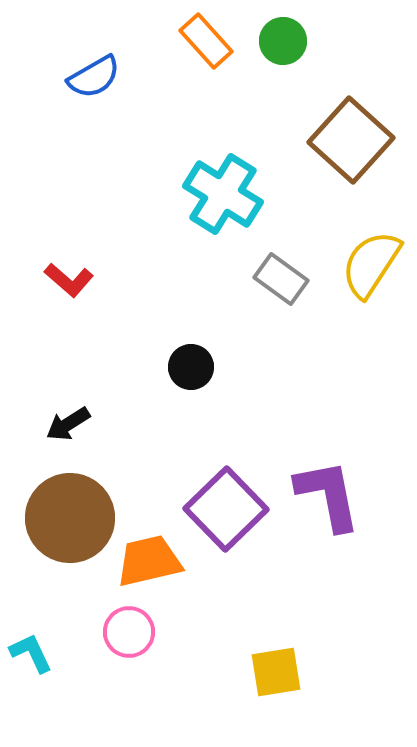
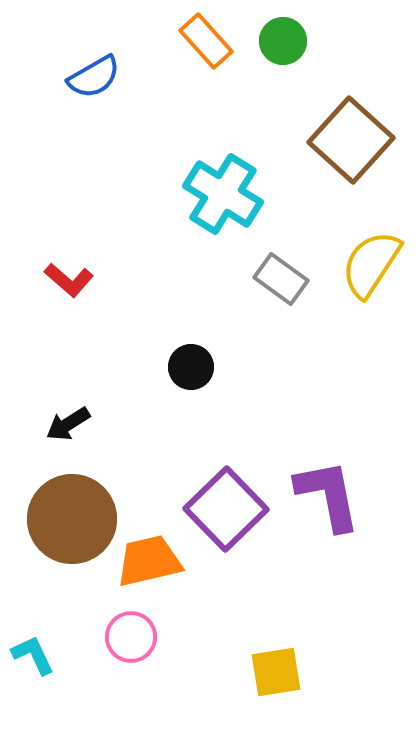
brown circle: moved 2 px right, 1 px down
pink circle: moved 2 px right, 5 px down
cyan L-shape: moved 2 px right, 2 px down
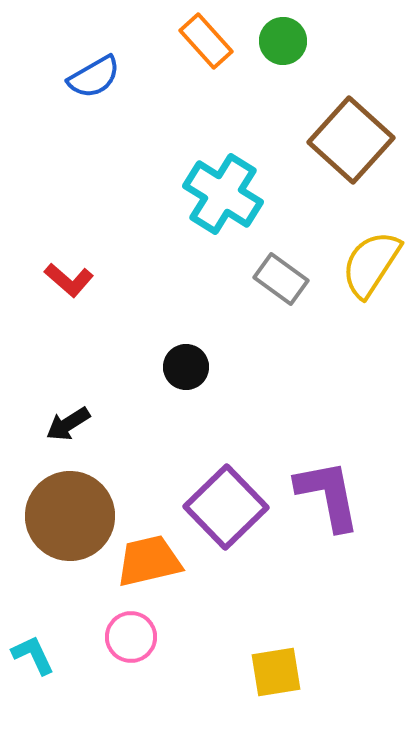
black circle: moved 5 px left
purple square: moved 2 px up
brown circle: moved 2 px left, 3 px up
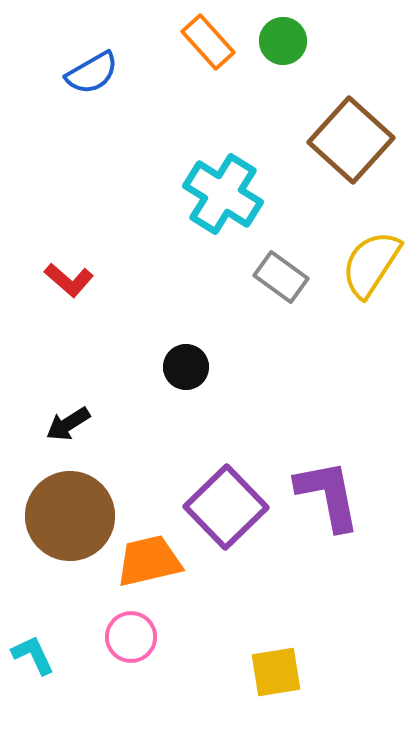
orange rectangle: moved 2 px right, 1 px down
blue semicircle: moved 2 px left, 4 px up
gray rectangle: moved 2 px up
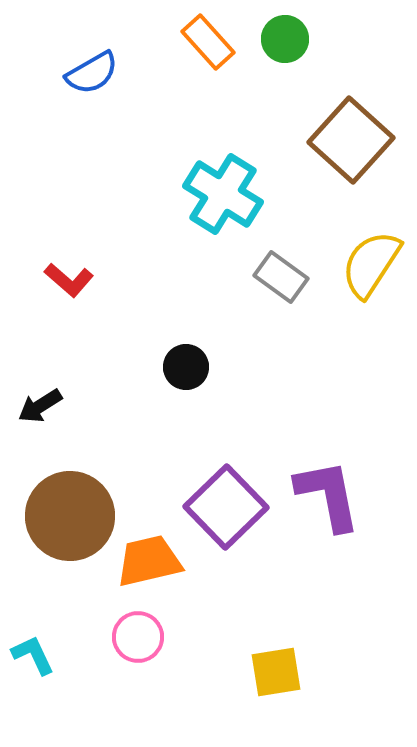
green circle: moved 2 px right, 2 px up
black arrow: moved 28 px left, 18 px up
pink circle: moved 7 px right
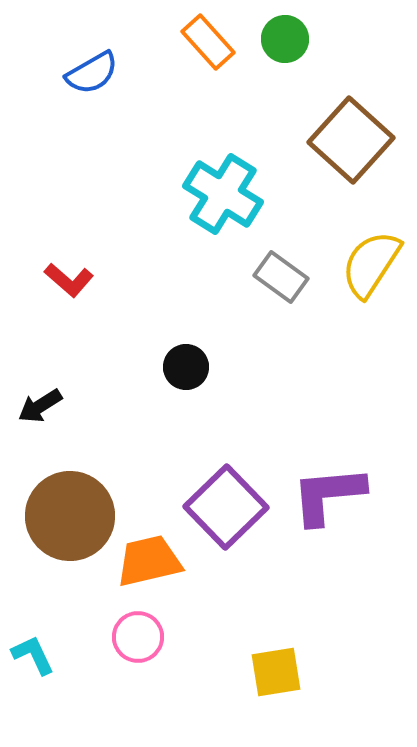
purple L-shape: rotated 84 degrees counterclockwise
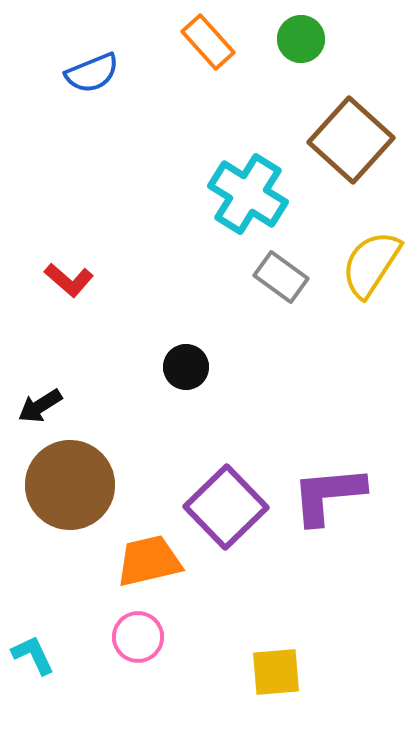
green circle: moved 16 px right
blue semicircle: rotated 8 degrees clockwise
cyan cross: moved 25 px right
brown circle: moved 31 px up
yellow square: rotated 4 degrees clockwise
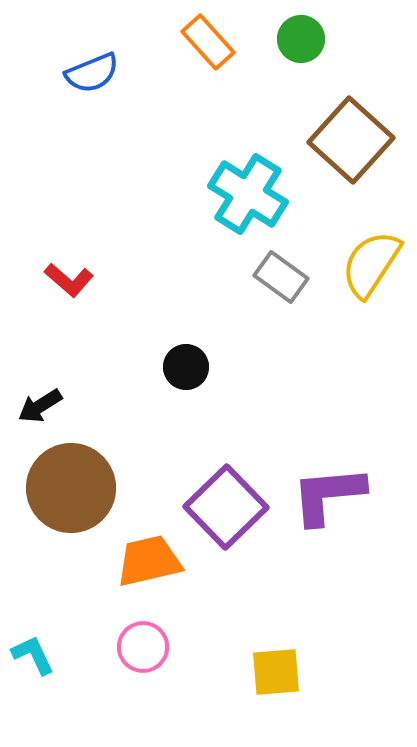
brown circle: moved 1 px right, 3 px down
pink circle: moved 5 px right, 10 px down
